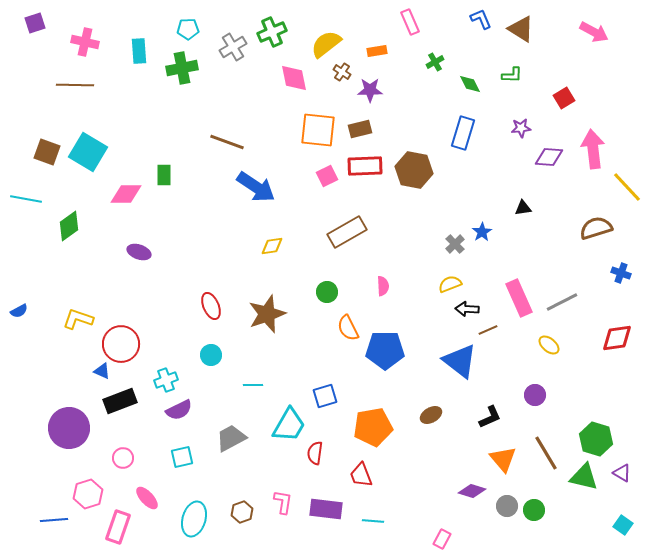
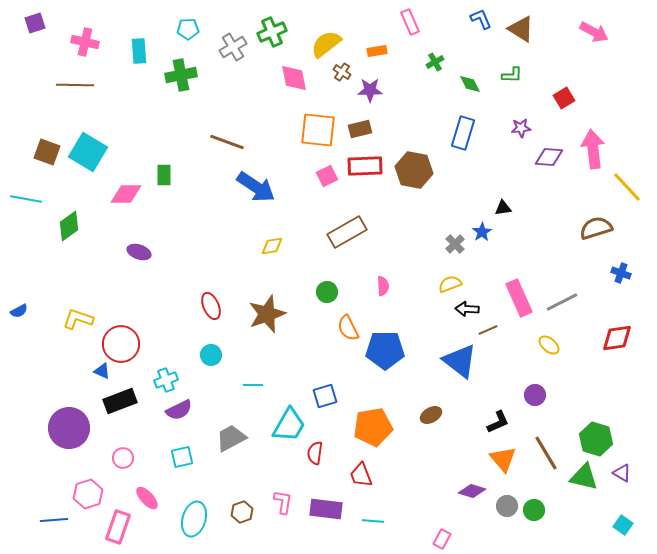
green cross at (182, 68): moved 1 px left, 7 px down
black triangle at (523, 208): moved 20 px left
black L-shape at (490, 417): moved 8 px right, 5 px down
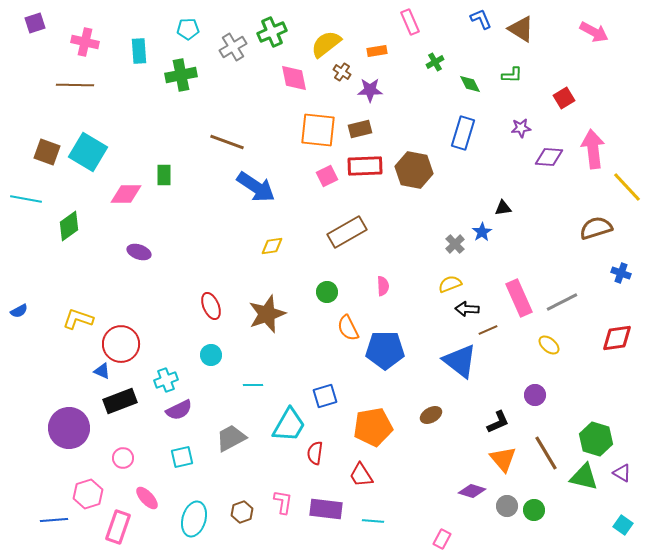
red trapezoid at (361, 475): rotated 12 degrees counterclockwise
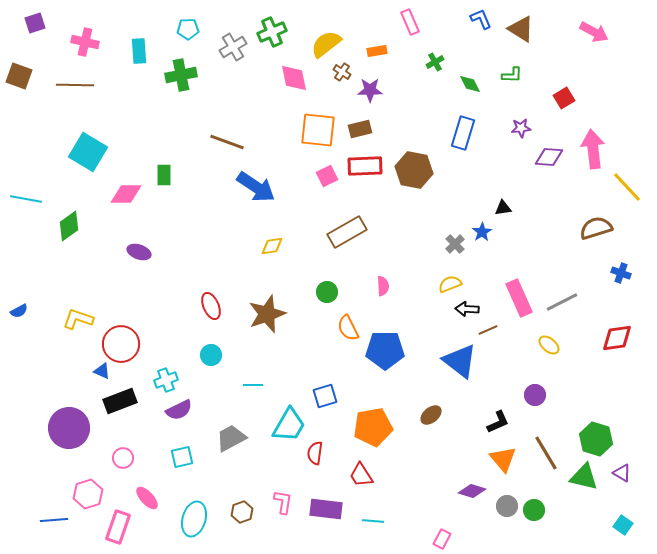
brown square at (47, 152): moved 28 px left, 76 px up
brown ellipse at (431, 415): rotated 10 degrees counterclockwise
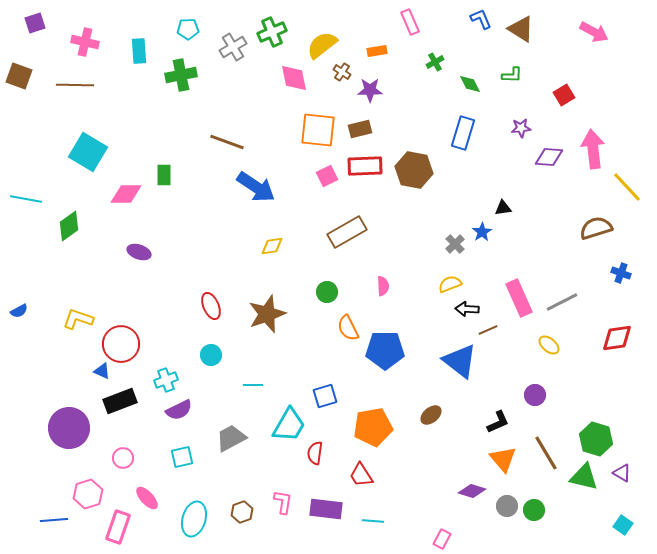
yellow semicircle at (326, 44): moved 4 px left, 1 px down
red square at (564, 98): moved 3 px up
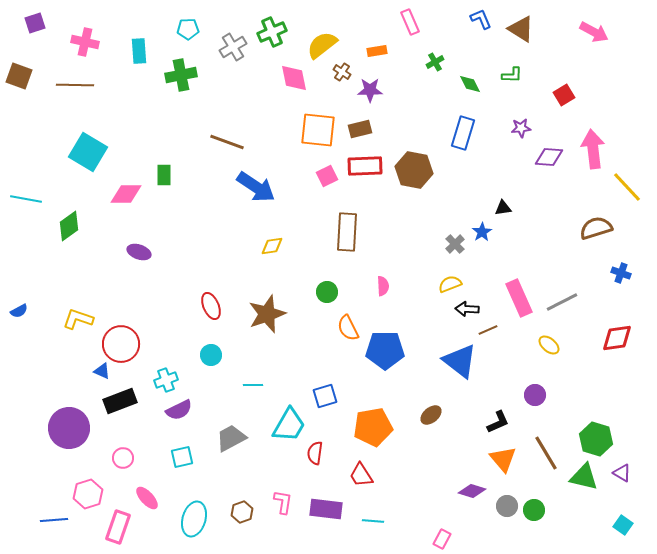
brown rectangle at (347, 232): rotated 57 degrees counterclockwise
